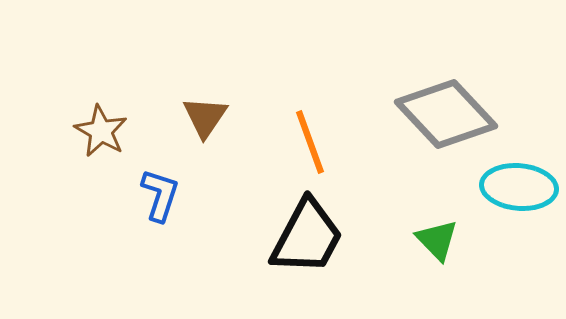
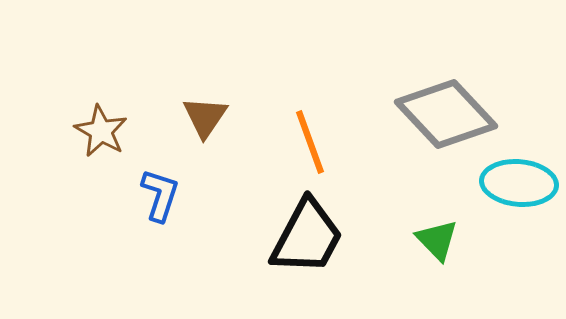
cyan ellipse: moved 4 px up
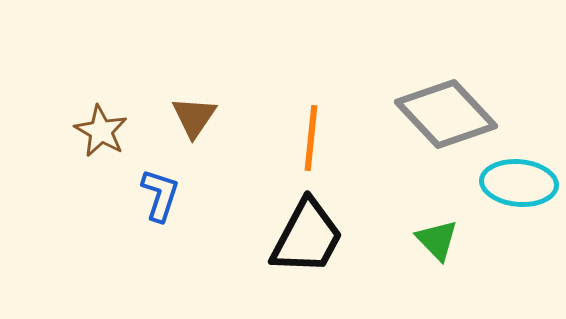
brown triangle: moved 11 px left
orange line: moved 1 px right, 4 px up; rotated 26 degrees clockwise
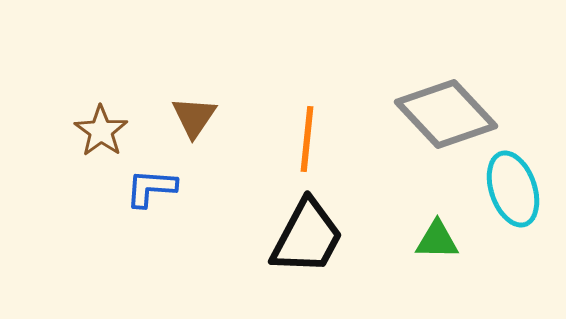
brown star: rotated 6 degrees clockwise
orange line: moved 4 px left, 1 px down
cyan ellipse: moved 6 px left, 6 px down; rotated 66 degrees clockwise
blue L-shape: moved 9 px left, 7 px up; rotated 104 degrees counterclockwise
green triangle: rotated 45 degrees counterclockwise
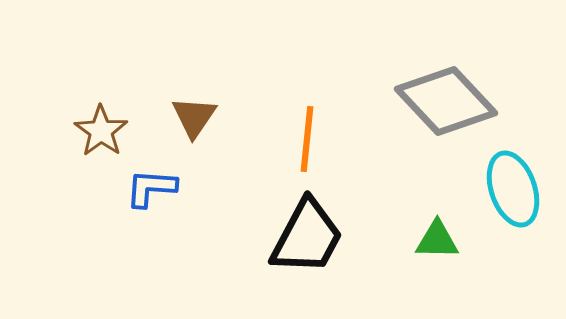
gray diamond: moved 13 px up
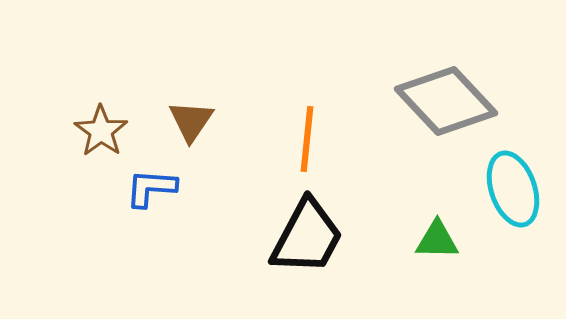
brown triangle: moved 3 px left, 4 px down
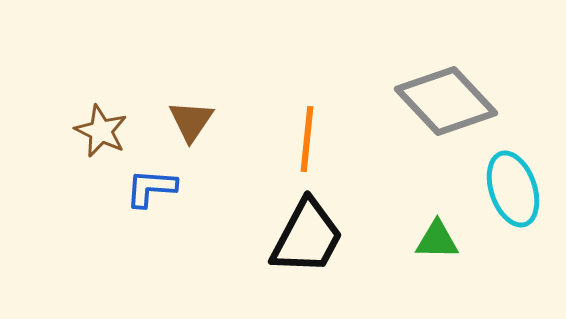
brown star: rotated 10 degrees counterclockwise
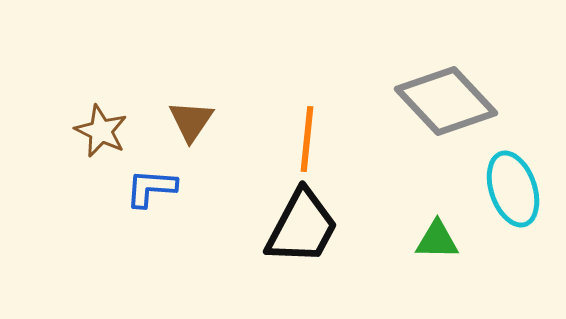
black trapezoid: moved 5 px left, 10 px up
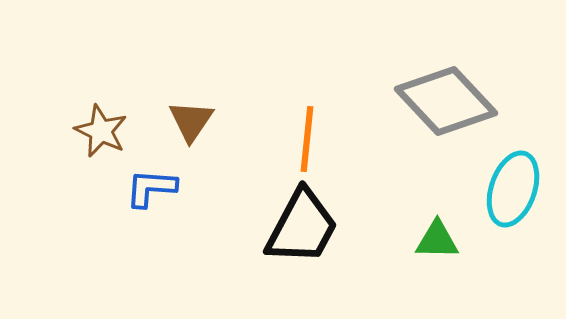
cyan ellipse: rotated 38 degrees clockwise
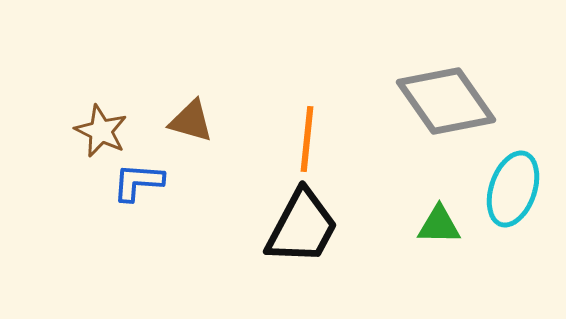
gray diamond: rotated 8 degrees clockwise
brown triangle: rotated 48 degrees counterclockwise
blue L-shape: moved 13 px left, 6 px up
green triangle: moved 2 px right, 15 px up
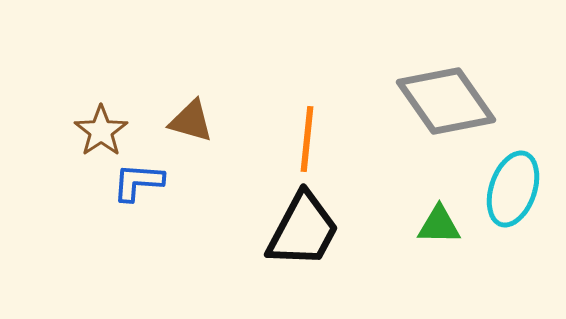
brown star: rotated 12 degrees clockwise
black trapezoid: moved 1 px right, 3 px down
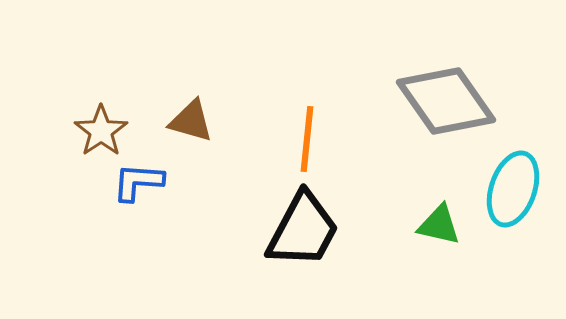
green triangle: rotated 12 degrees clockwise
